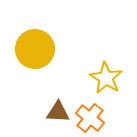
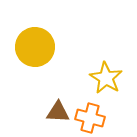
yellow circle: moved 2 px up
orange cross: rotated 24 degrees counterclockwise
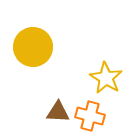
yellow circle: moved 2 px left
orange cross: moved 2 px up
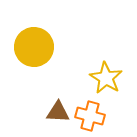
yellow circle: moved 1 px right
